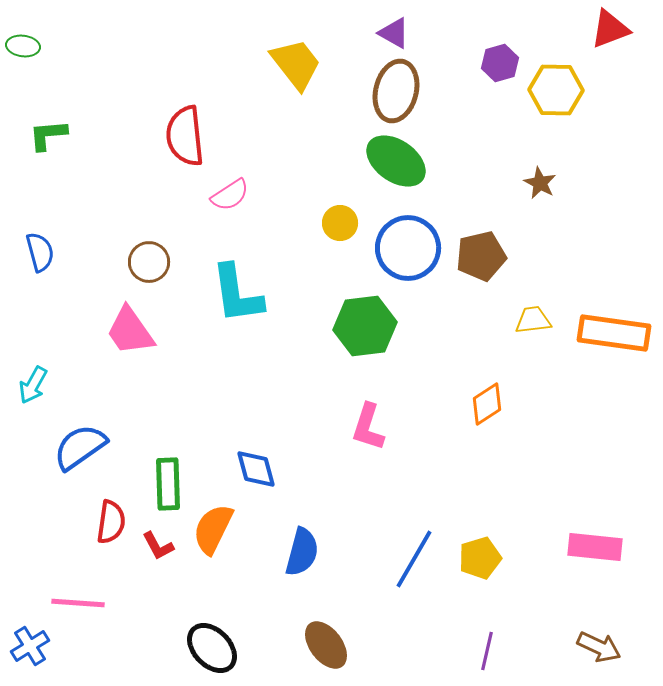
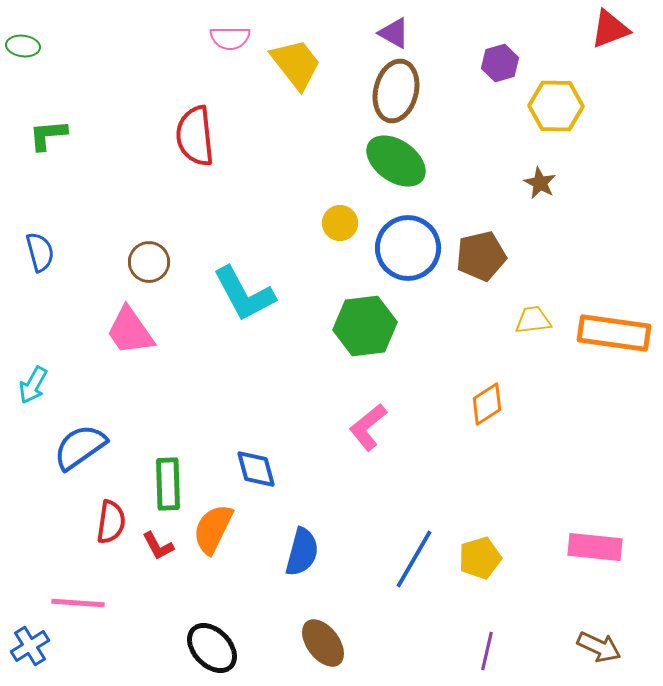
yellow hexagon at (556, 90): moved 16 px down
red semicircle at (185, 136): moved 10 px right
pink semicircle at (230, 195): moved 157 px up; rotated 33 degrees clockwise
cyan L-shape at (237, 294): moved 7 px right; rotated 20 degrees counterclockwise
pink L-shape at (368, 427): rotated 33 degrees clockwise
brown ellipse at (326, 645): moved 3 px left, 2 px up
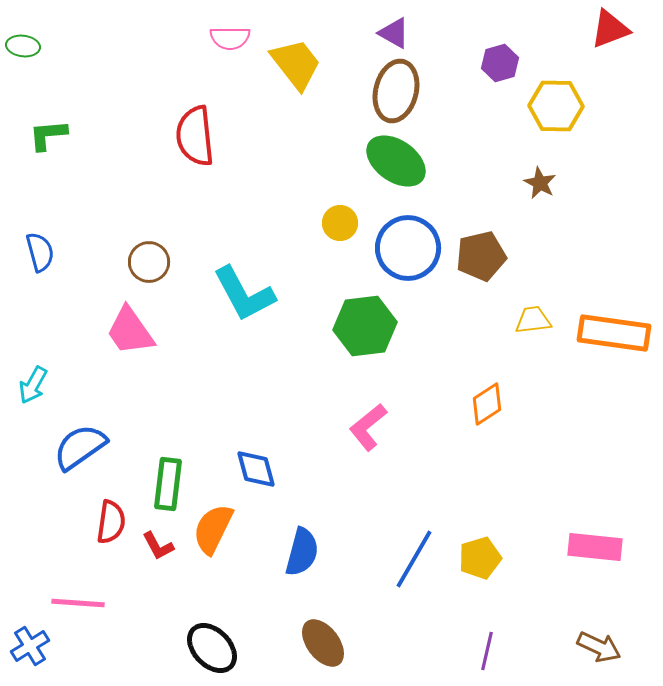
green rectangle at (168, 484): rotated 9 degrees clockwise
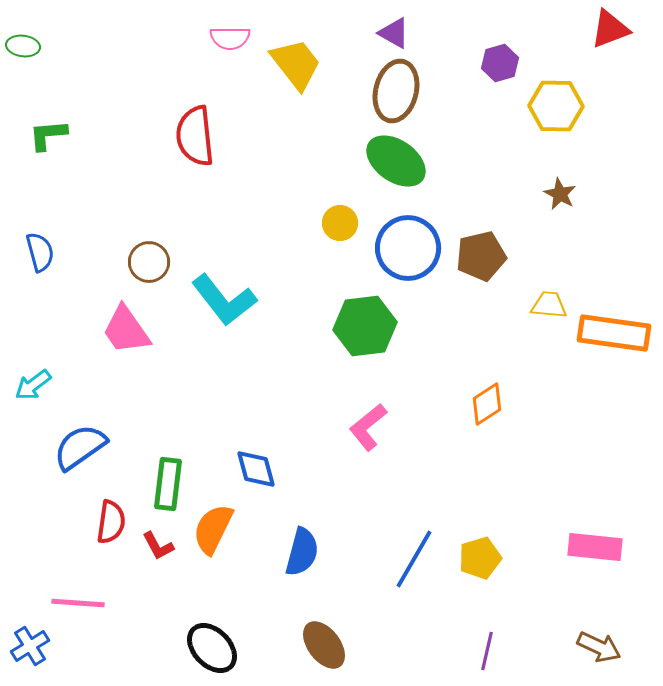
brown star at (540, 183): moved 20 px right, 11 px down
cyan L-shape at (244, 294): moved 20 px left, 6 px down; rotated 10 degrees counterclockwise
yellow trapezoid at (533, 320): moved 16 px right, 15 px up; rotated 12 degrees clockwise
pink trapezoid at (130, 331): moved 4 px left, 1 px up
cyan arrow at (33, 385): rotated 24 degrees clockwise
brown ellipse at (323, 643): moved 1 px right, 2 px down
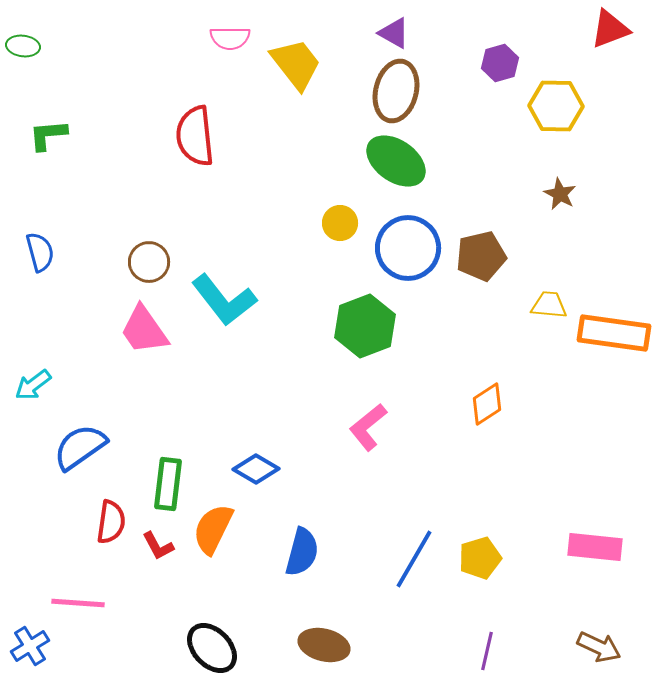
green hexagon at (365, 326): rotated 14 degrees counterclockwise
pink trapezoid at (126, 330): moved 18 px right
blue diamond at (256, 469): rotated 45 degrees counterclockwise
brown ellipse at (324, 645): rotated 39 degrees counterclockwise
